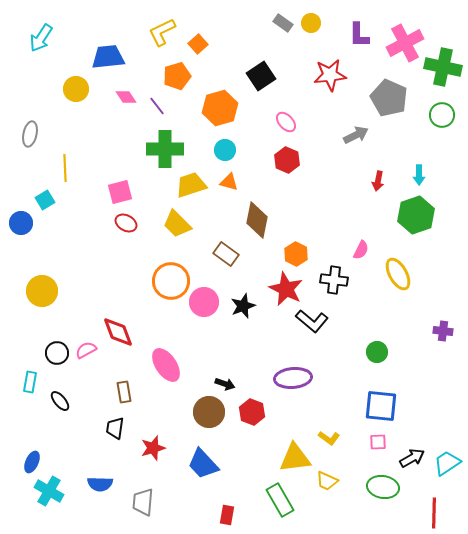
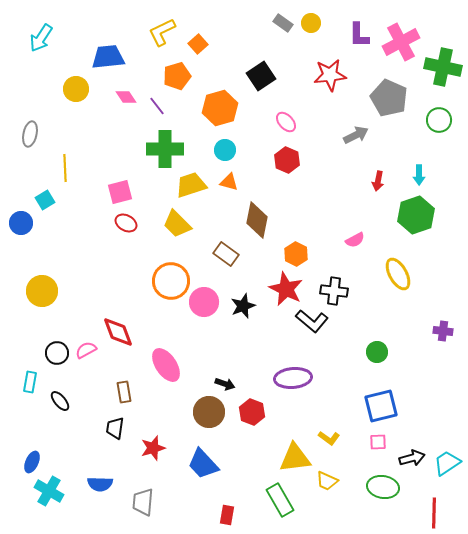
pink cross at (405, 43): moved 4 px left, 1 px up
green circle at (442, 115): moved 3 px left, 5 px down
pink semicircle at (361, 250): moved 6 px left, 10 px up; rotated 36 degrees clockwise
black cross at (334, 280): moved 11 px down
blue square at (381, 406): rotated 20 degrees counterclockwise
black arrow at (412, 458): rotated 15 degrees clockwise
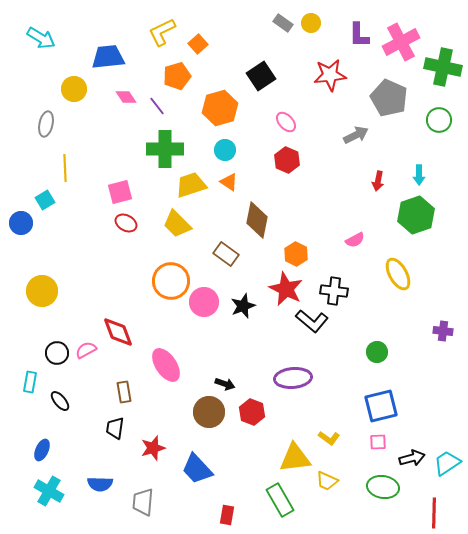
cyan arrow at (41, 38): rotated 92 degrees counterclockwise
yellow circle at (76, 89): moved 2 px left
gray ellipse at (30, 134): moved 16 px right, 10 px up
orange triangle at (229, 182): rotated 18 degrees clockwise
blue ellipse at (32, 462): moved 10 px right, 12 px up
blue trapezoid at (203, 464): moved 6 px left, 5 px down
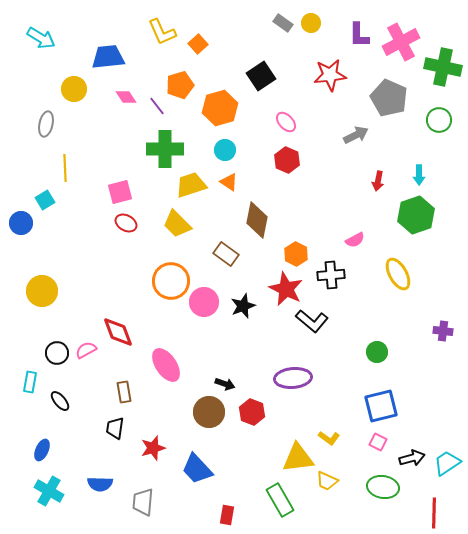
yellow L-shape at (162, 32): rotated 88 degrees counterclockwise
orange pentagon at (177, 76): moved 3 px right, 9 px down
black cross at (334, 291): moved 3 px left, 16 px up; rotated 12 degrees counterclockwise
pink square at (378, 442): rotated 30 degrees clockwise
yellow triangle at (295, 458): moved 3 px right
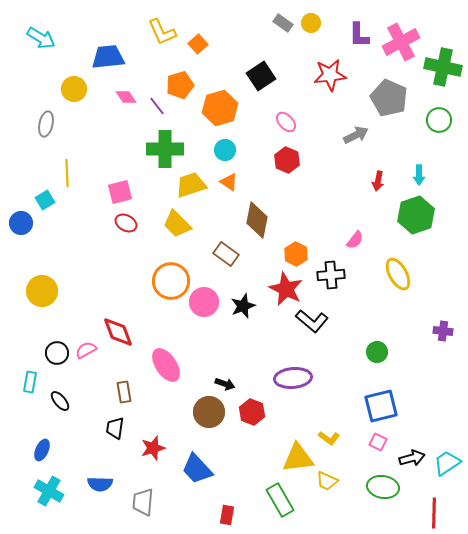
yellow line at (65, 168): moved 2 px right, 5 px down
pink semicircle at (355, 240): rotated 24 degrees counterclockwise
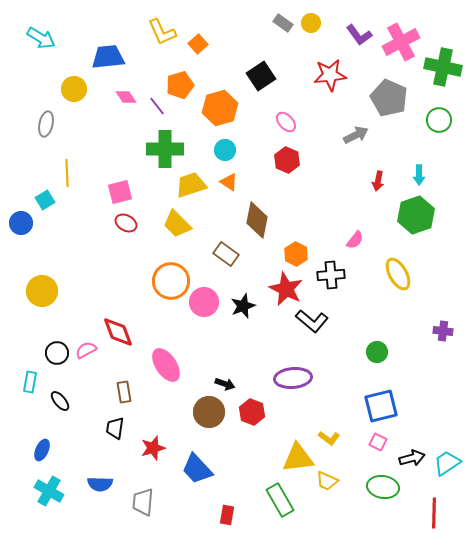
purple L-shape at (359, 35): rotated 36 degrees counterclockwise
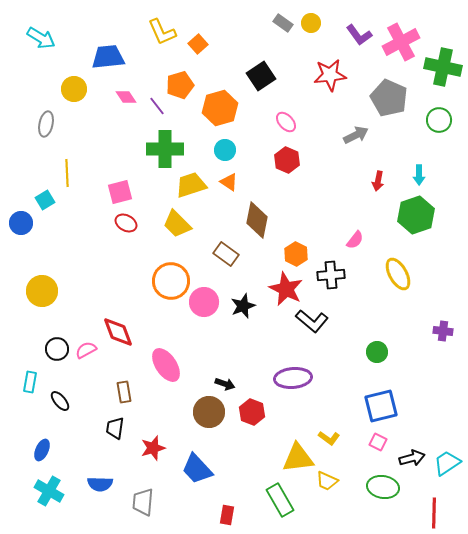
black circle at (57, 353): moved 4 px up
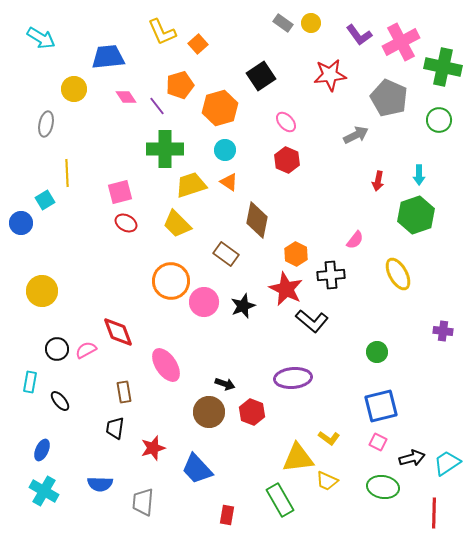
cyan cross at (49, 491): moved 5 px left
